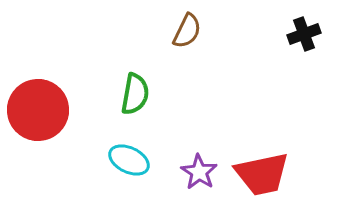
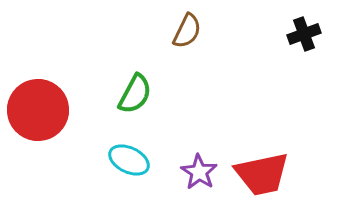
green semicircle: rotated 18 degrees clockwise
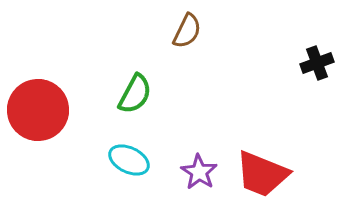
black cross: moved 13 px right, 29 px down
red trapezoid: rotated 34 degrees clockwise
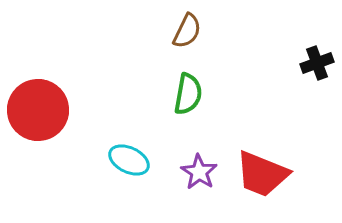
green semicircle: moved 53 px right; rotated 18 degrees counterclockwise
